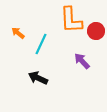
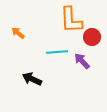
red circle: moved 4 px left, 6 px down
cyan line: moved 16 px right, 8 px down; rotated 60 degrees clockwise
black arrow: moved 6 px left, 1 px down
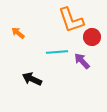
orange L-shape: rotated 16 degrees counterclockwise
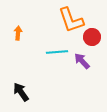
orange arrow: rotated 56 degrees clockwise
black arrow: moved 11 px left, 13 px down; rotated 30 degrees clockwise
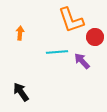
orange arrow: moved 2 px right
red circle: moved 3 px right
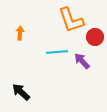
black arrow: rotated 12 degrees counterclockwise
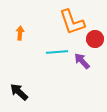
orange L-shape: moved 1 px right, 2 px down
red circle: moved 2 px down
black arrow: moved 2 px left
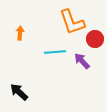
cyan line: moved 2 px left
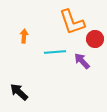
orange arrow: moved 4 px right, 3 px down
